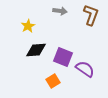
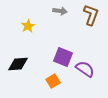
black diamond: moved 18 px left, 14 px down
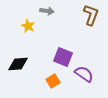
gray arrow: moved 13 px left
yellow star: rotated 16 degrees counterclockwise
purple semicircle: moved 1 px left, 5 px down
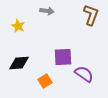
yellow star: moved 10 px left
purple square: rotated 24 degrees counterclockwise
black diamond: moved 1 px right, 1 px up
orange square: moved 8 px left
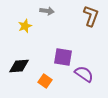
brown L-shape: moved 1 px down
yellow star: moved 7 px right; rotated 24 degrees clockwise
purple square: rotated 12 degrees clockwise
black diamond: moved 3 px down
orange square: rotated 24 degrees counterclockwise
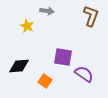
yellow star: moved 2 px right; rotated 24 degrees counterclockwise
